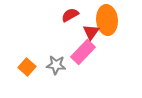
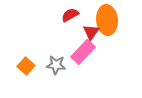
orange square: moved 1 px left, 1 px up
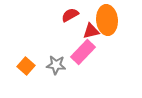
red triangle: moved 1 px up; rotated 42 degrees clockwise
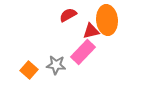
red semicircle: moved 2 px left
orange square: moved 3 px right, 4 px down
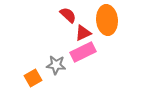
red semicircle: rotated 72 degrees clockwise
red triangle: moved 8 px left, 2 px down; rotated 12 degrees counterclockwise
pink rectangle: rotated 20 degrees clockwise
orange square: moved 4 px right, 8 px down; rotated 18 degrees clockwise
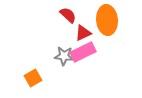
gray star: moved 8 px right, 9 px up
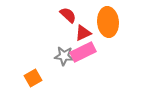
orange ellipse: moved 1 px right, 2 px down
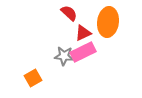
red semicircle: moved 1 px right, 2 px up
orange ellipse: rotated 12 degrees clockwise
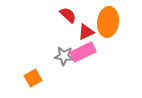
red semicircle: moved 1 px left, 2 px down
red triangle: moved 3 px right, 1 px up
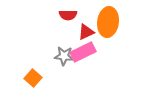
red semicircle: rotated 138 degrees clockwise
orange square: rotated 18 degrees counterclockwise
